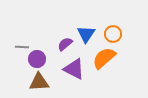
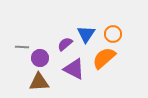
purple circle: moved 3 px right, 1 px up
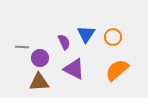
orange circle: moved 3 px down
purple semicircle: moved 1 px left, 2 px up; rotated 105 degrees clockwise
orange semicircle: moved 13 px right, 12 px down
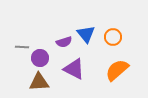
blue triangle: rotated 12 degrees counterclockwise
purple semicircle: rotated 98 degrees clockwise
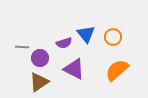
purple semicircle: moved 1 px down
brown triangle: rotated 30 degrees counterclockwise
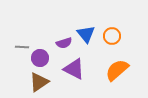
orange circle: moved 1 px left, 1 px up
